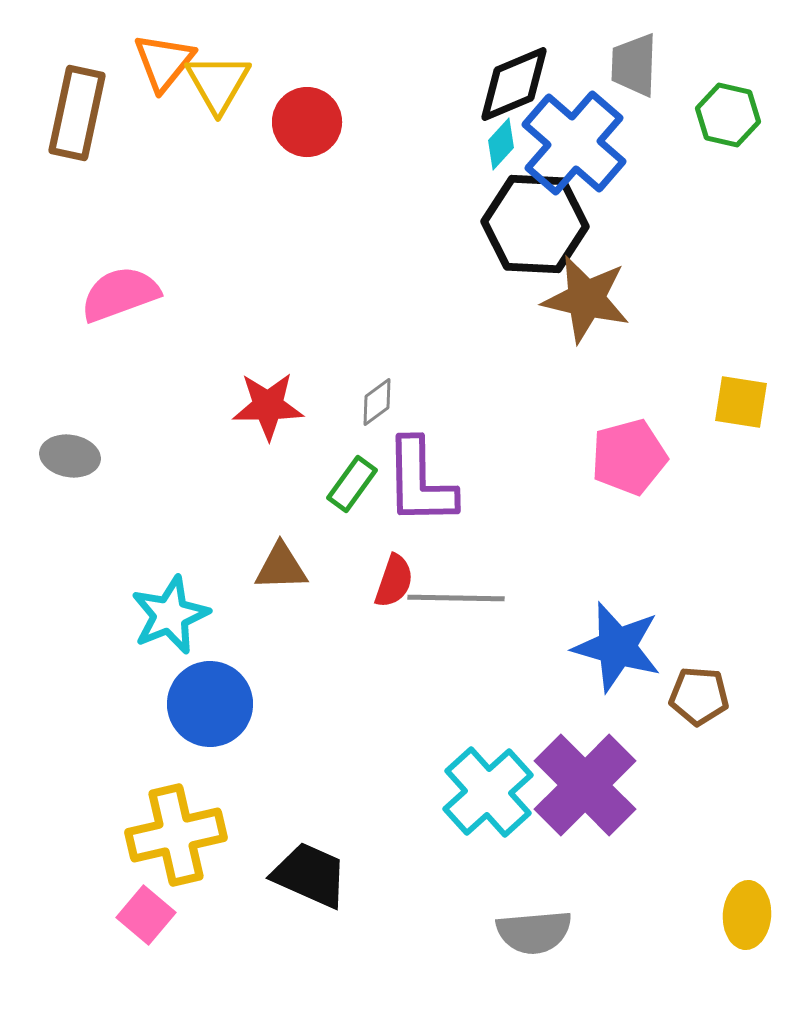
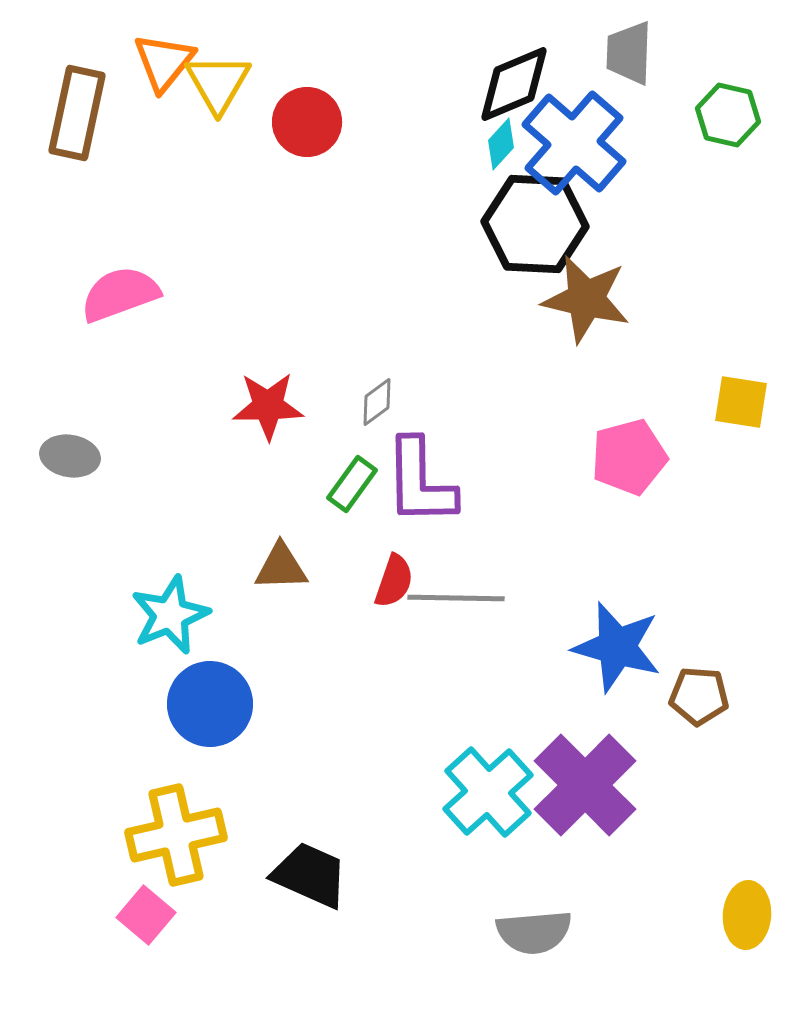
gray trapezoid: moved 5 px left, 12 px up
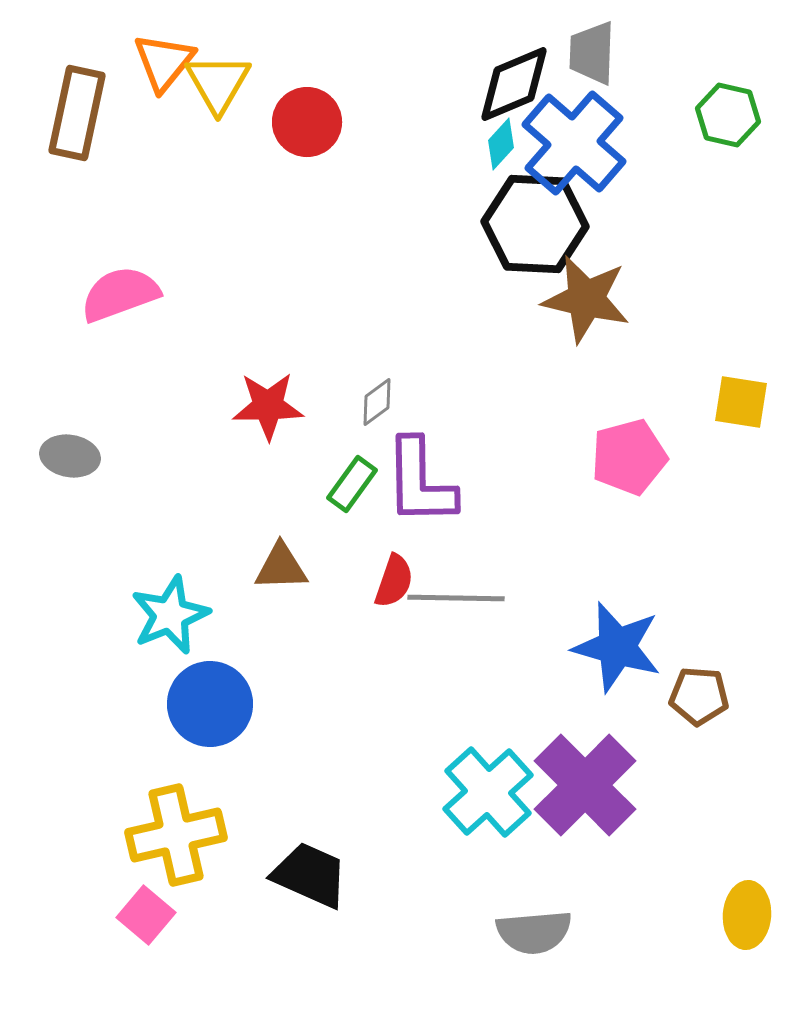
gray trapezoid: moved 37 px left
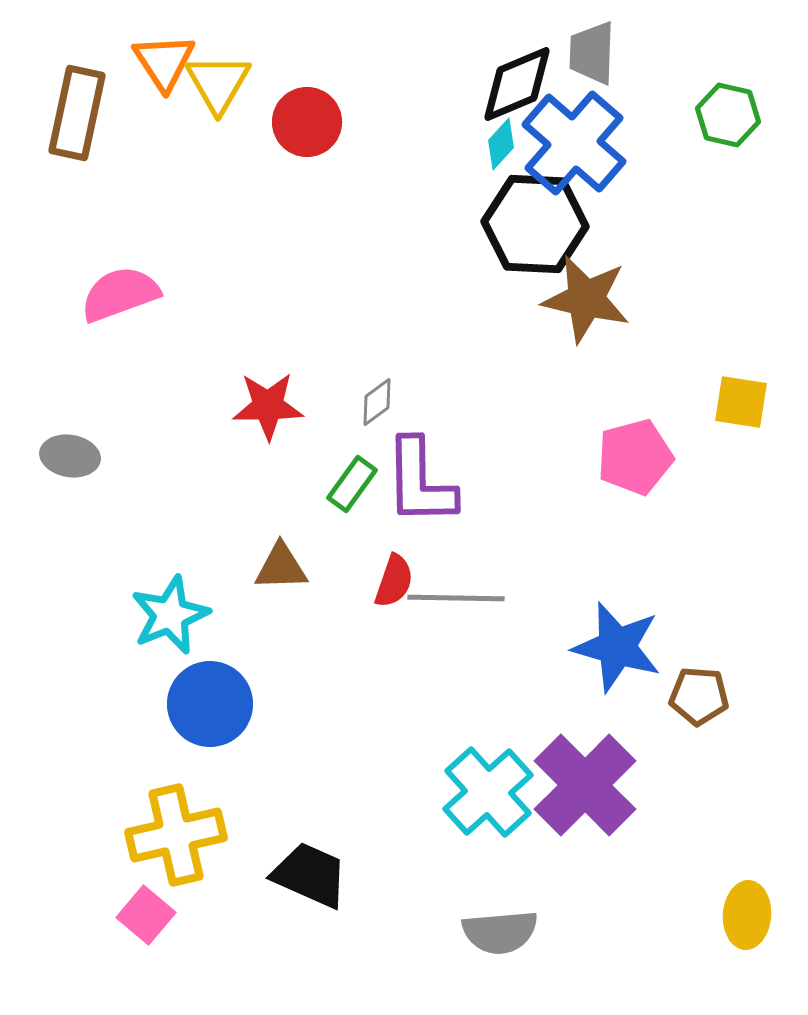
orange triangle: rotated 12 degrees counterclockwise
black diamond: moved 3 px right
pink pentagon: moved 6 px right
gray semicircle: moved 34 px left
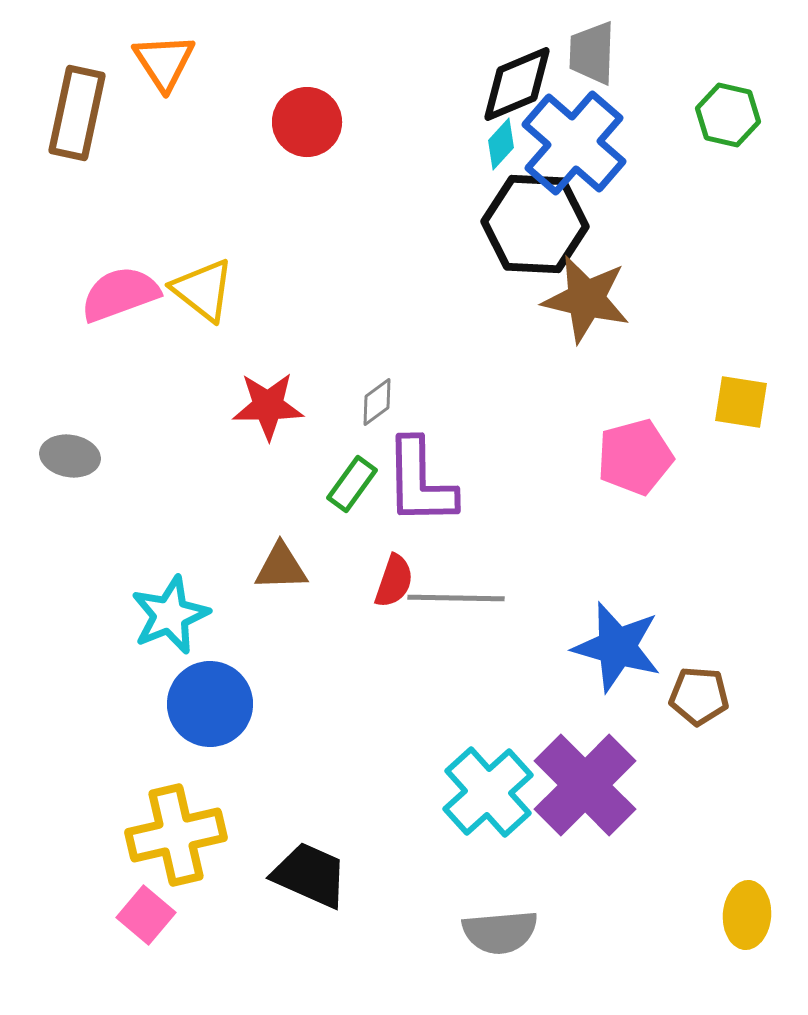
yellow triangle: moved 15 px left, 207 px down; rotated 22 degrees counterclockwise
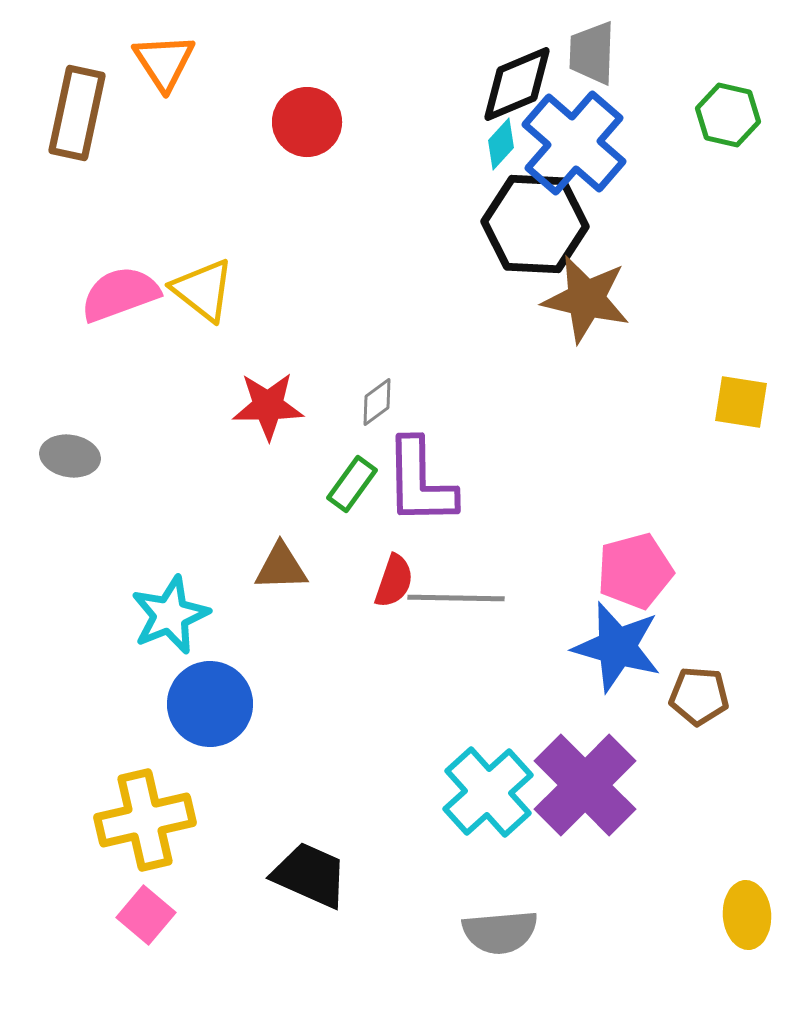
pink pentagon: moved 114 px down
yellow cross: moved 31 px left, 15 px up
yellow ellipse: rotated 8 degrees counterclockwise
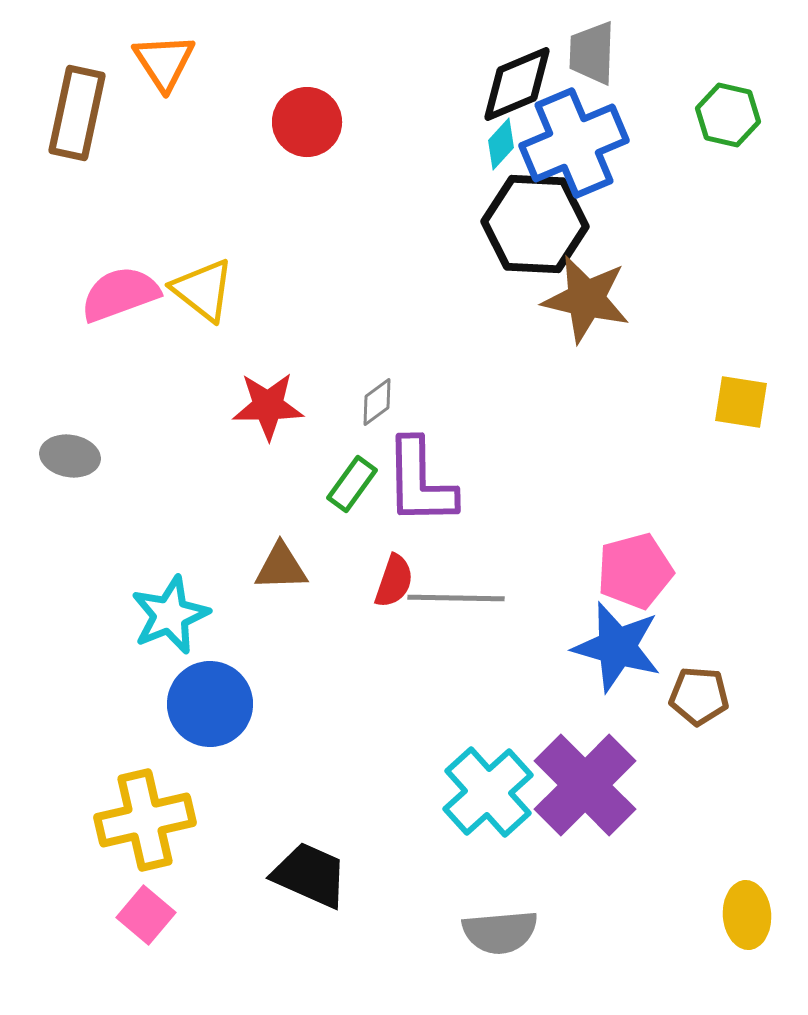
blue cross: rotated 26 degrees clockwise
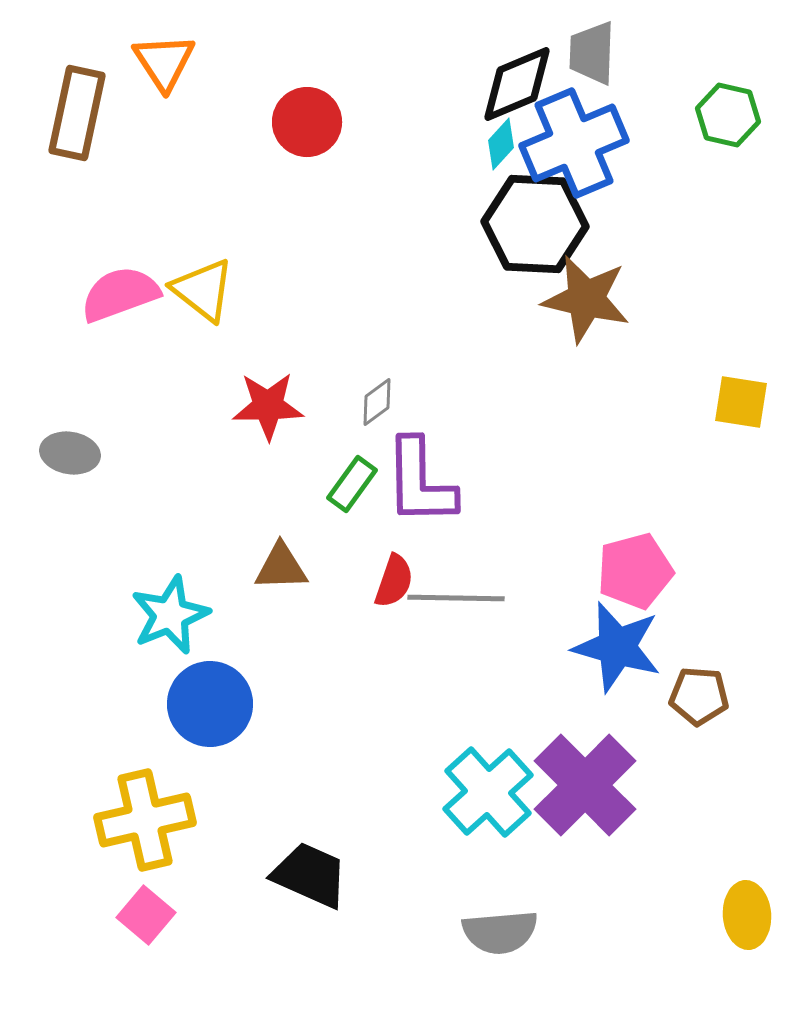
gray ellipse: moved 3 px up
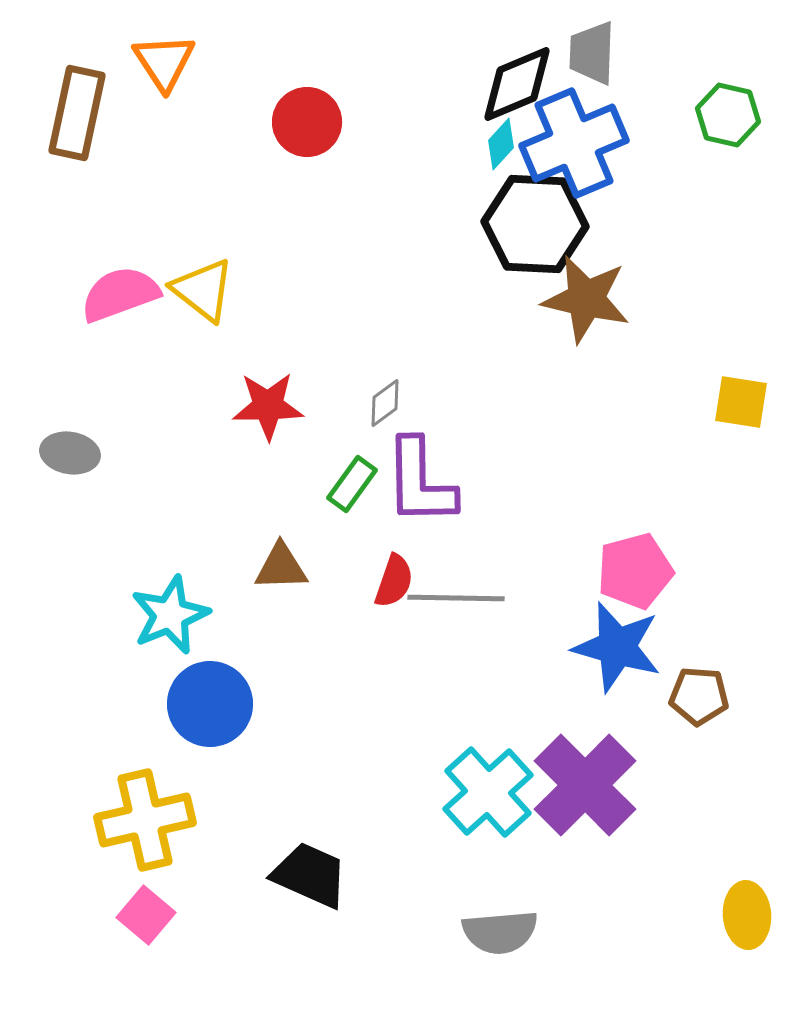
gray diamond: moved 8 px right, 1 px down
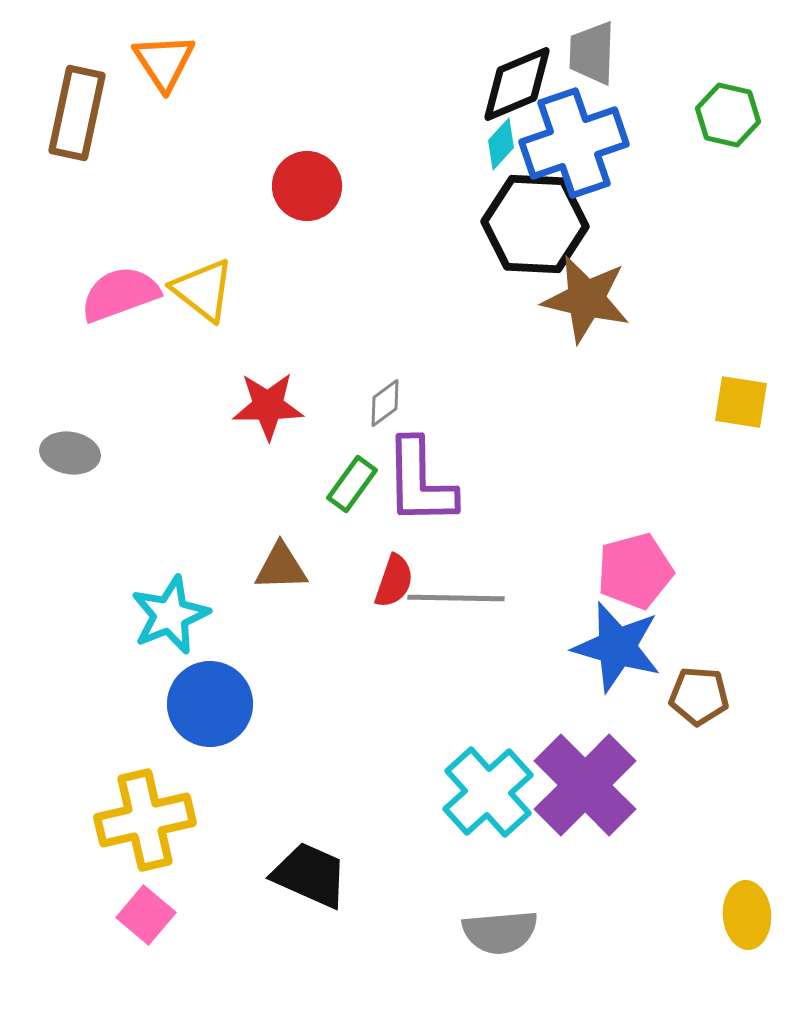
red circle: moved 64 px down
blue cross: rotated 4 degrees clockwise
